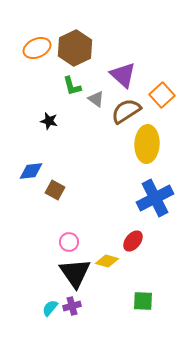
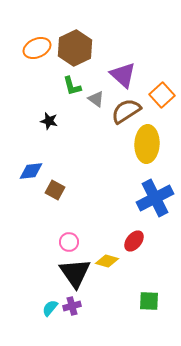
red ellipse: moved 1 px right
green square: moved 6 px right
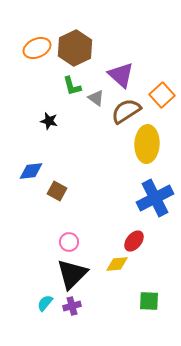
purple triangle: moved 2 px left
gray triangle: moved 1 px up
brown square: moved 2 px right, 1 px down
yellow diamond: moved 10 px right, 3 px down; rotated 20 degrees counterclockwise
black triangle: moved 3 px left, 1 px down; rotated 20 degrees clockwise
cyan semicircle: moved 5 px left, 5 px up
